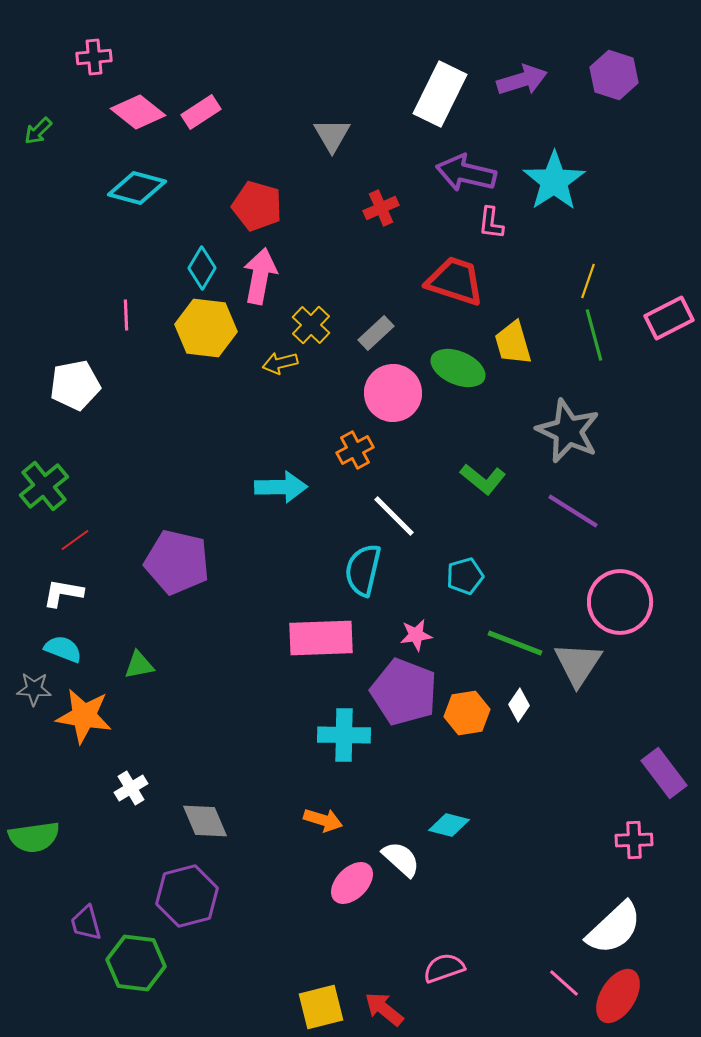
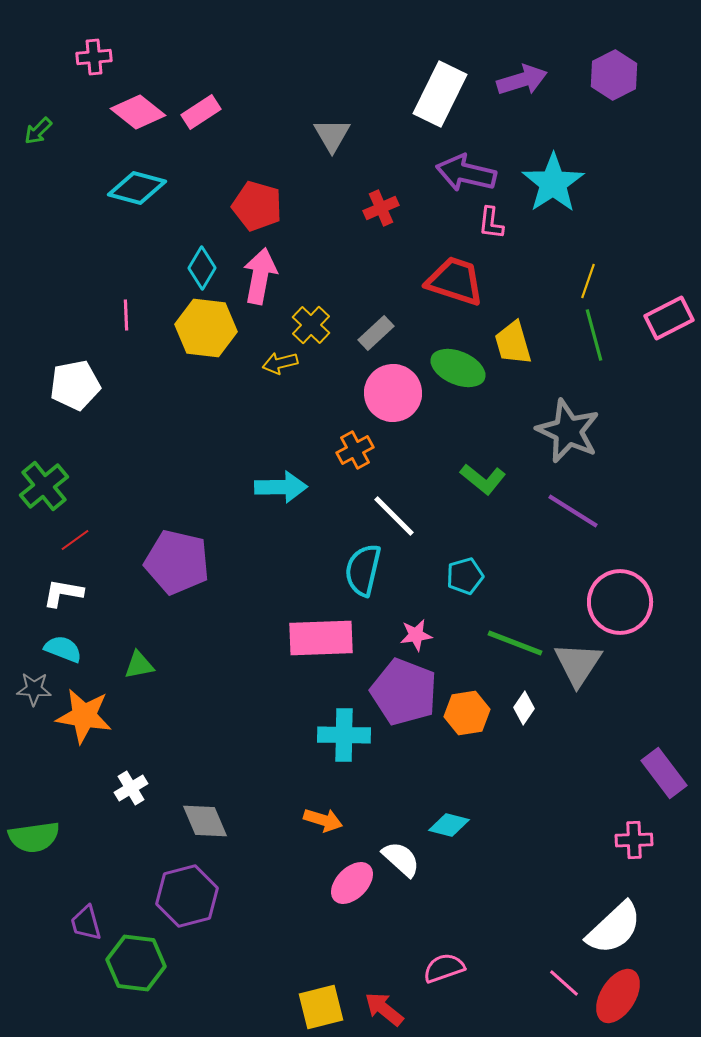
purple hexagon at (614, 75): rotated 15 degrees clockwise
cyan star at (554, 181): moved 1 px left, 2 px down
white diamond at (519, 705): moved 5 px right, 3 px down
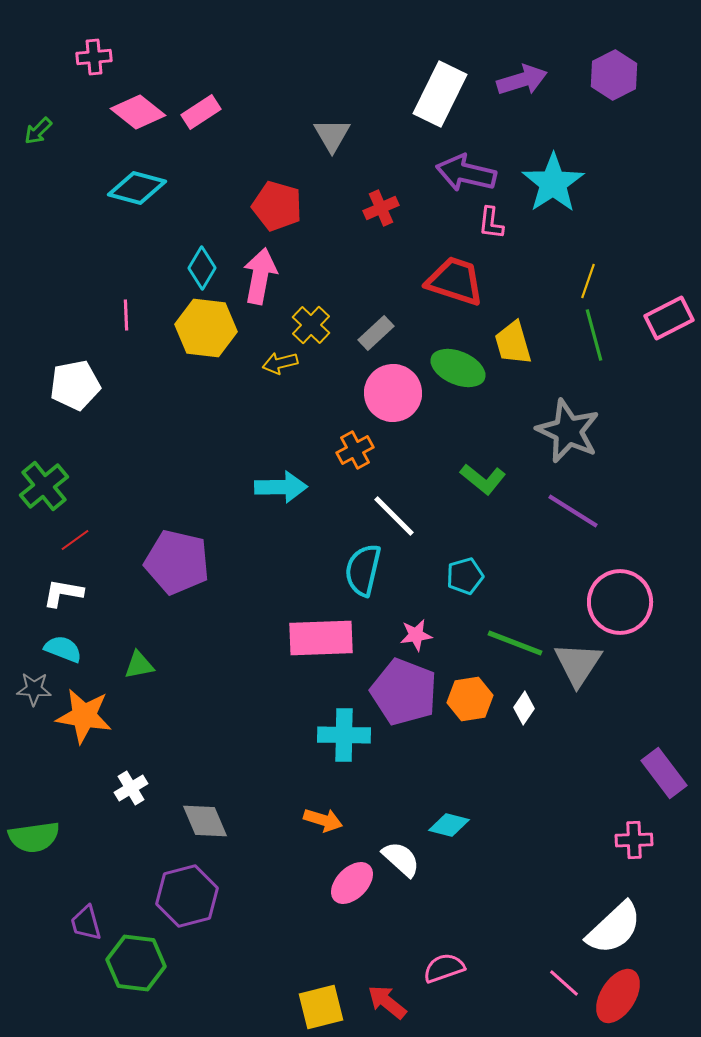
red pentagon at (257, 206): moved 20 px right
orange hexagon at (467, 713): moved 3 px right, 14 px up
red arrow at (384, 1009): moved 3 px right, 7 px up
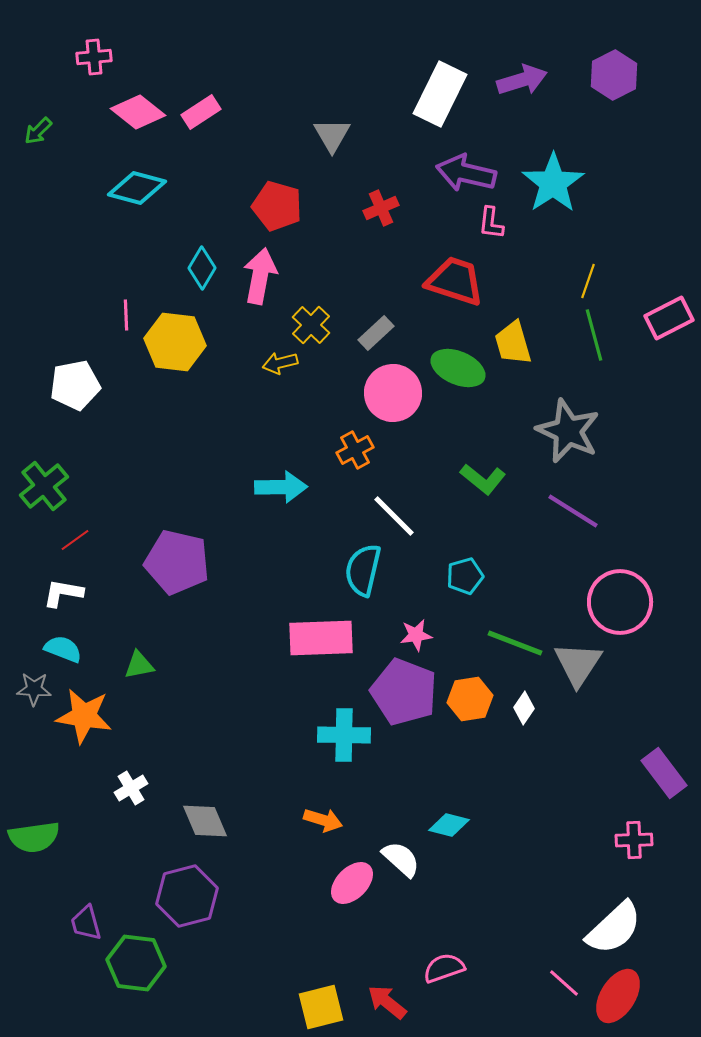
yellow hexagon at (206, 328): moved 31 px left, 14 px down
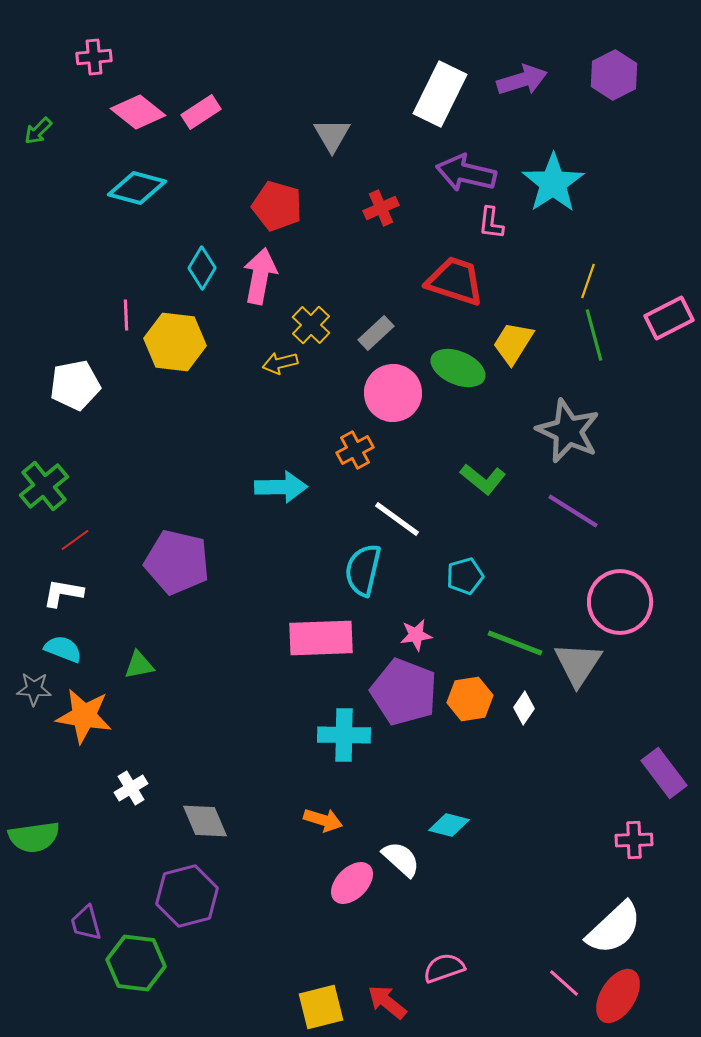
yellow trapezoid at (513, 343): rotated 48 degrees clockwise
white line at (394, 516): moved 3 px right, 3 px down; rotated 9 degrees counterclockwise
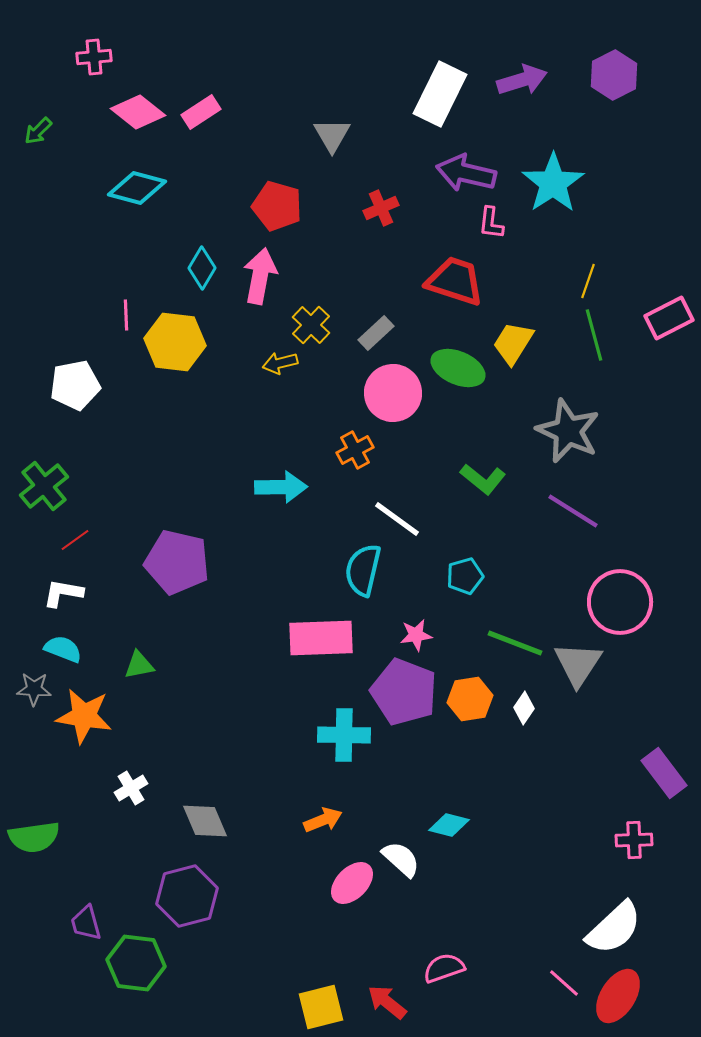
orange arrow at (323, 820): rotated 39 degrees counterclockwise
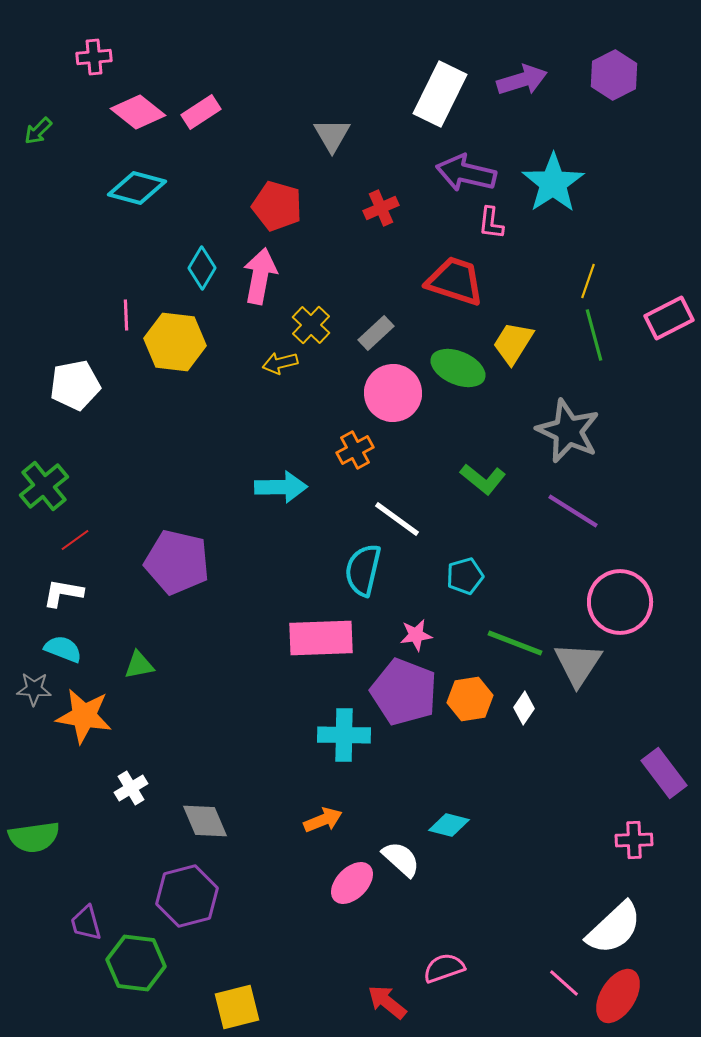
yellow square at (321, 1007): moved 84 px left
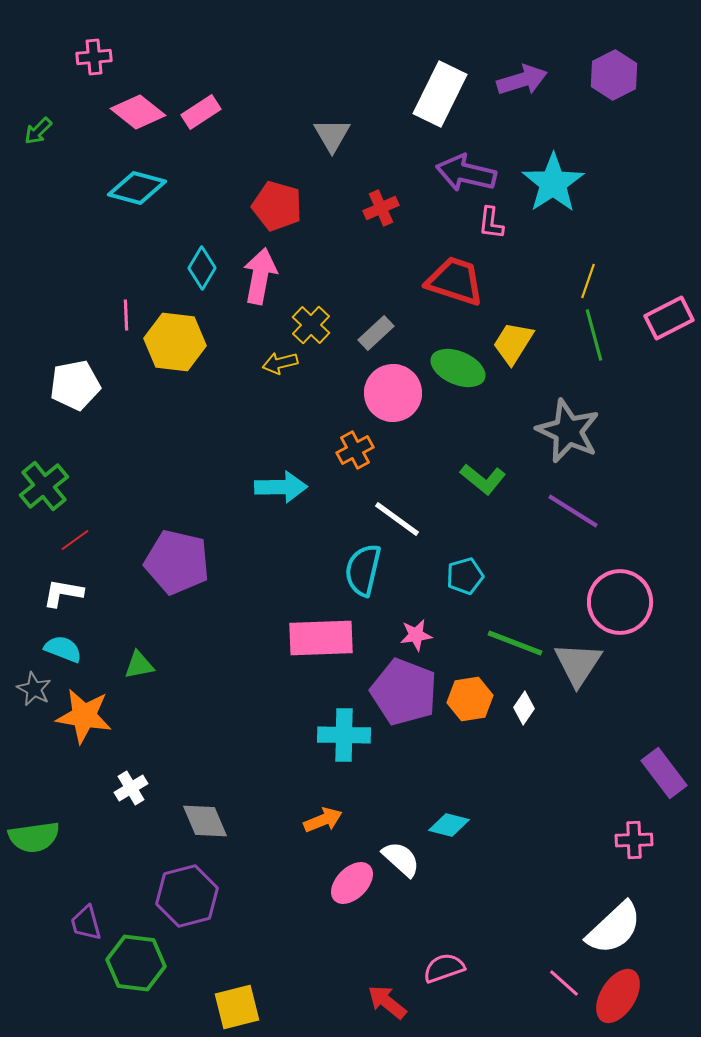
gray star at (34, 689): rotated 24 degrees clockwise
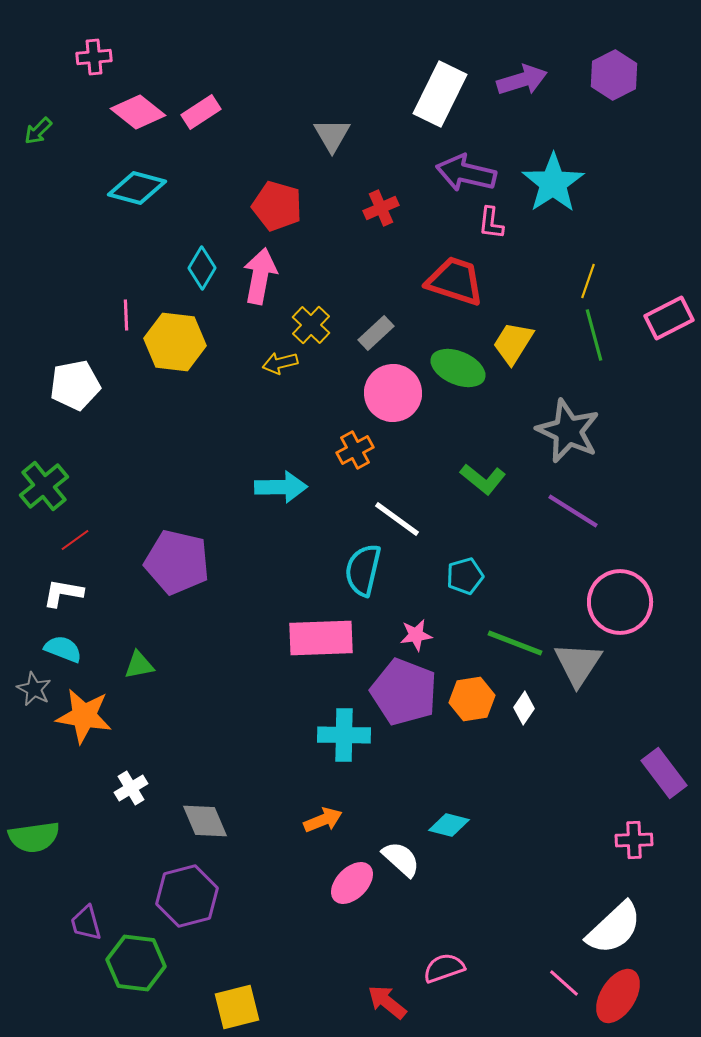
orange hexagon at (470, 699): moved 2 px right
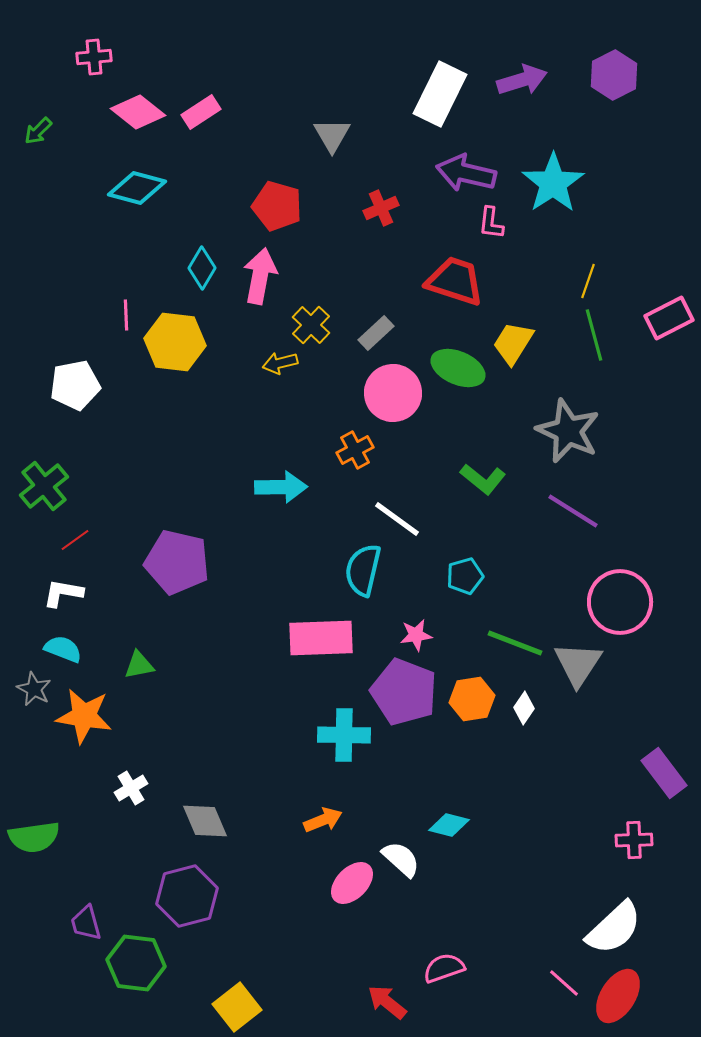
yellow square at (237, 1007): rotated 24 degrees counterclockwise
